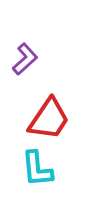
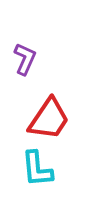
purple L-shape: rotated 24 degrees counterclockwise
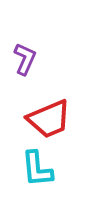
red trapezoid: rotated 33 degrees clockwise
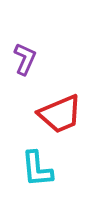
red trapezoid: moved 11 px right, 5 px up
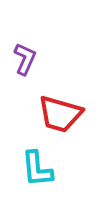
red trapezoid: rotated 39 degrees clockwise
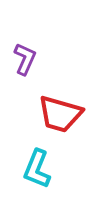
cyan L-shape: rotated 27 degrees clockwise
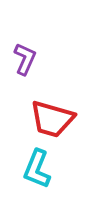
red trapezoid: moved 8 px left, 5 px down
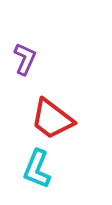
red trapezoid: rotated 21 degrees clockwise
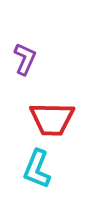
red trapezoid: rotated 36 degrees counterclockwise
